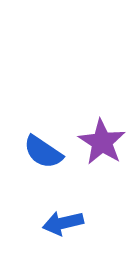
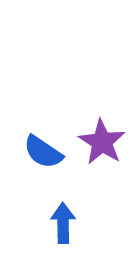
blue arrow: rotated 102 degrees clockwise
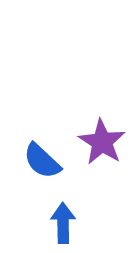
blue semicircle: moved 1 px left, 9 px down; rotated 9 degrees clockwise
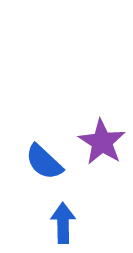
blue semicircle: moved 2 px right, 1 px down
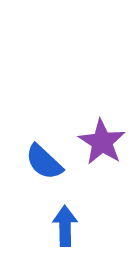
blue arrow: moved 2 px right, 3 px down
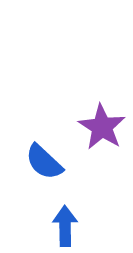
purple star: moved 15 px up
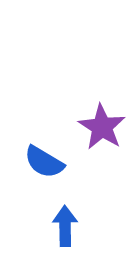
blue semicircle: rotated 12 degrees counterclockwise
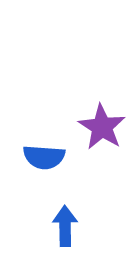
blue semicircle: moved 5 px up; rotated 27 degrees counterclockwise
